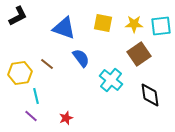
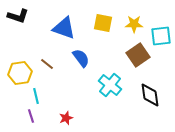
black L-shape: rotated 45 degrees clockwise
cyan square: moved 10 px down
brown square: moved 1 px left, 1 px down
cyan cross: moved 1 px left, 5 px down
purple line: rotated 32 degrees clockwise
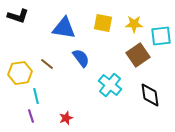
blue triangle: rotated 10 degrees counterclockwise
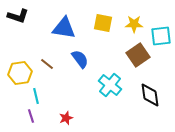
blue semicircle: moved 1 px left, 1 px down
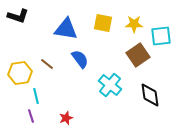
blue triangle: moved 2 px right, 1 px down
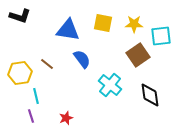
black L-shape: moved 2 px right
blue triangle: moved 2 px right, 1 px down
blue semicircle: moved 2 px right
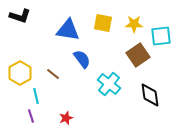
brown line: moved 6 px right, 10 px down
yellow hexagon: rotated 20 degrees counterclockwise
cyan cross: moved 1 px left, 1 px up
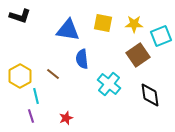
cyan square: rotated 15 degrees counterclockwise
blue semicircle: rotated 150 degrees counterclockwise
yellow hexagon: moved 3 px down
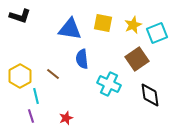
yellow star: moved 1 px left, 1 px down; rotated 24 degrees counterclockwise
blue triangle: moved 2 px right, 1 px up
cyan square: moved 4 px left, 3 px up
brown square: moved 1 px left, 4 px down
cyan cross: rotated 15 degrees counterclockwise
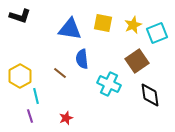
brown square: moved 2 px down
brown line: moved 7 px right, 1 px up
purple line: moved 1 px left
